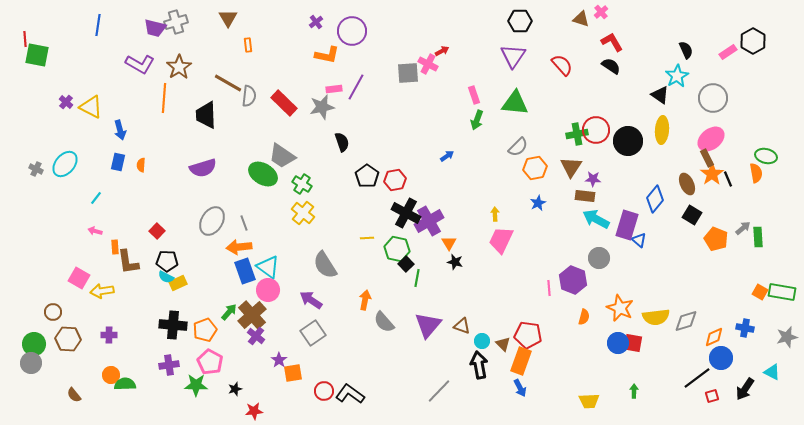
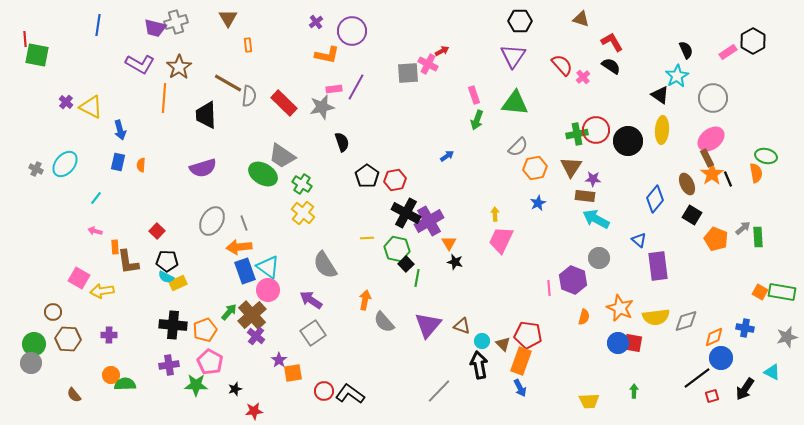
pink cross at (601, 12): moved 18 px left, 65 px down
purple rectangle at (627, 225): moved 31 px right, 41 px down; rotated 24 degrees counterclockwise
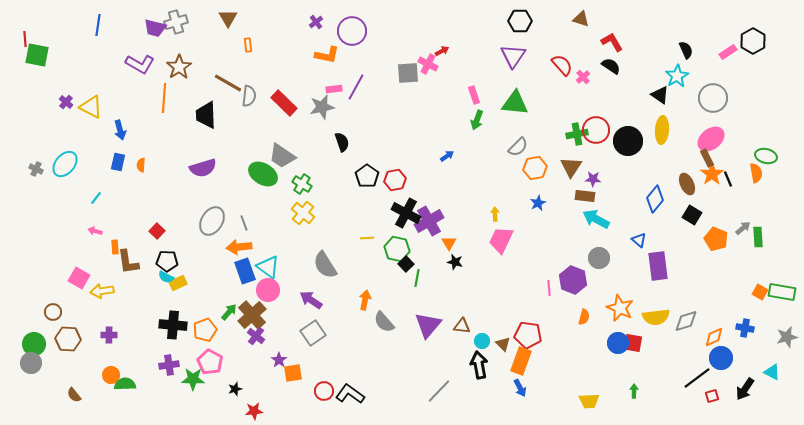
brown triangle at (462, 326): rotated 12 degrees counterclockwise
green star at (196, 385): moved 3 px left, 6 px up
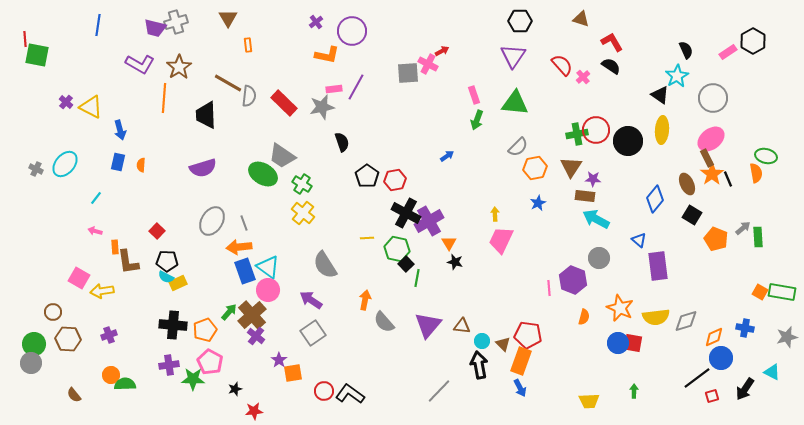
purple cross at (109, 335): rotated 21 degrees counterclockwise
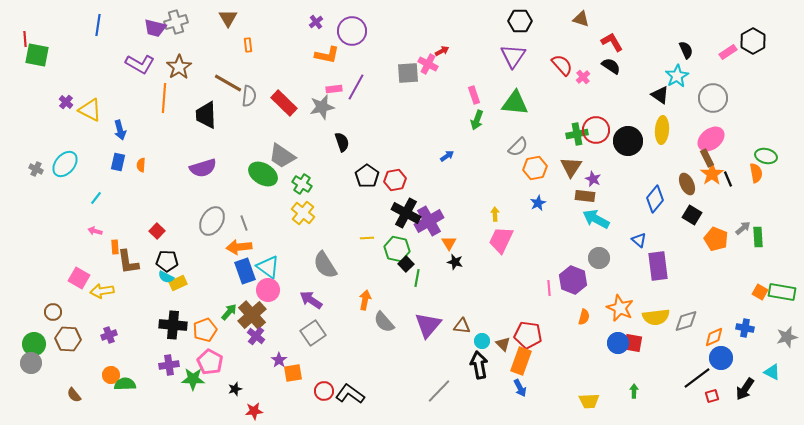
yellow triangle at (91, 107): moved 1 px left, 3 px down
purple star at (593, 179): rotated 21 degrees clockwise
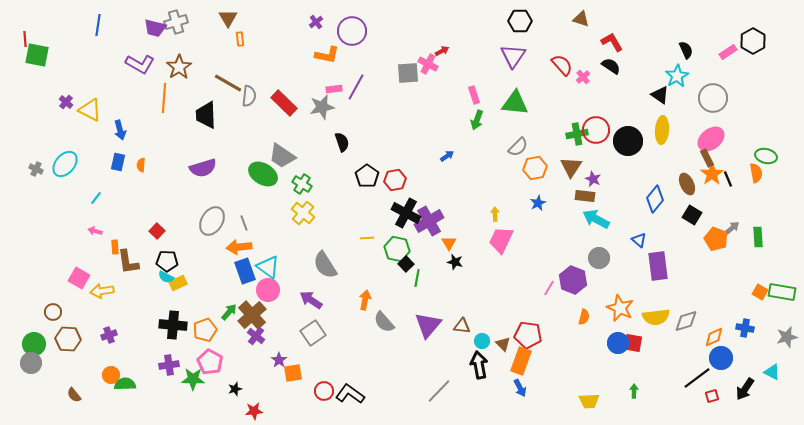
orange rectangle at (248, 45): moved 8 px left, 6 px up
gray arrow at (743, 228): moved 11 px left
pink line at (549, 288): rotated 35 degrees clockwise
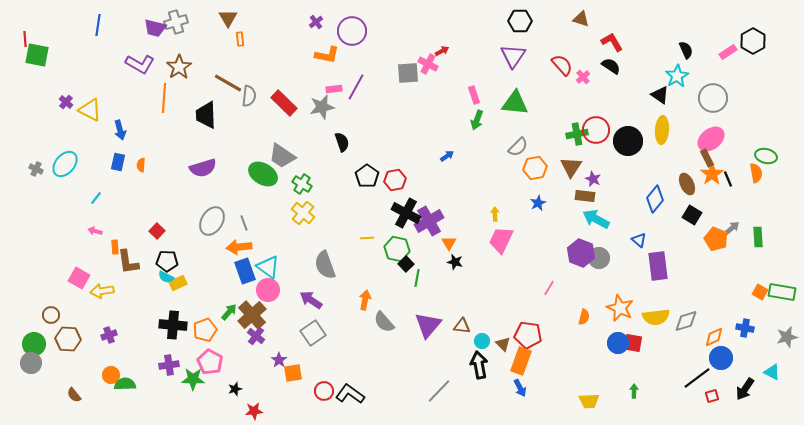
gray semicircle at (325, 265): rotated 12 degrees clockwise
purple hexagon at (573, 280): moved 8 px right, 27 px up
brown circle at (53, 312): moved 2 px left, 3 px down
